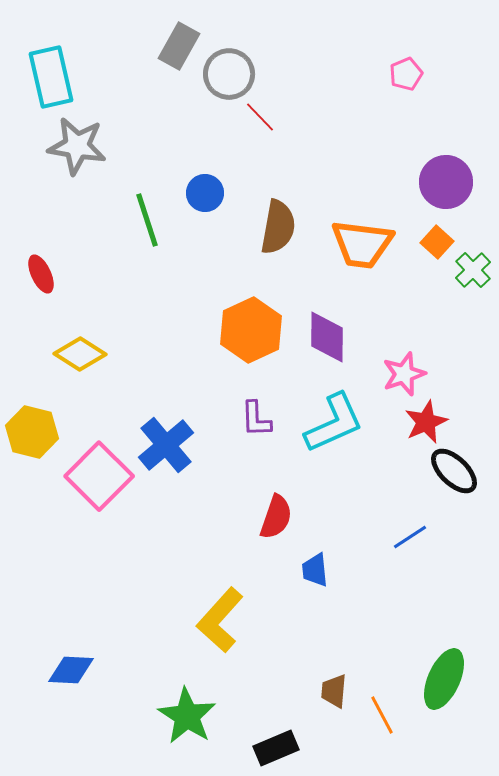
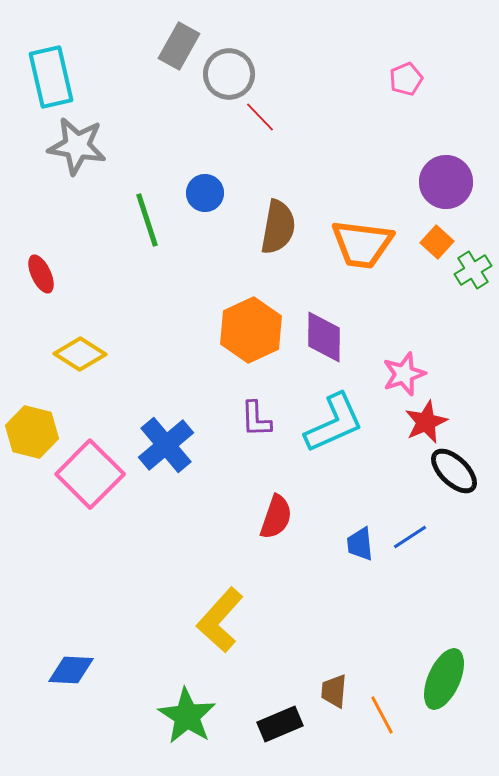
pink pentagon: moved 5 px down
green cross: rotated 12 degrees clockwise
purple diamond: moved 3 px left
pink square: moved 9 px left, 2 px up
blue trapezoid: moved 45 px right, 26 px up
black rectangle: moved 4 px right, 24 px up
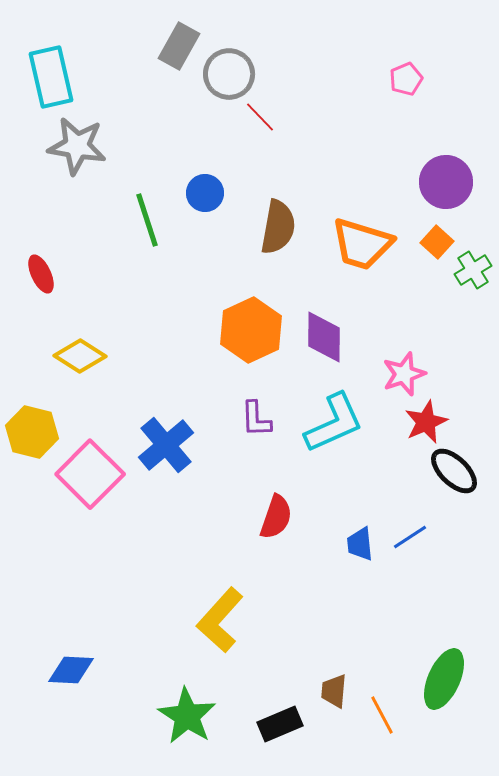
orange trapezoid: rotated 10 degrees clockwise
yellow diamond: moved 2 px down
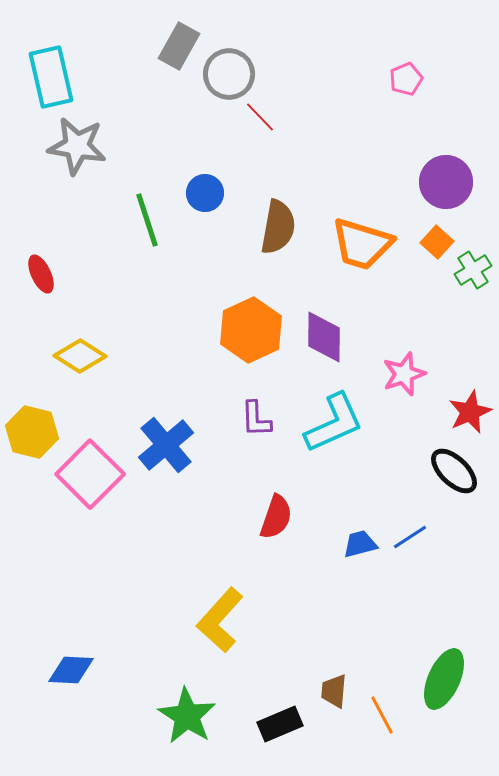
red star: moved 44 px right, 10 px up
blue trapezoid: rotated 81 degrees clockwise
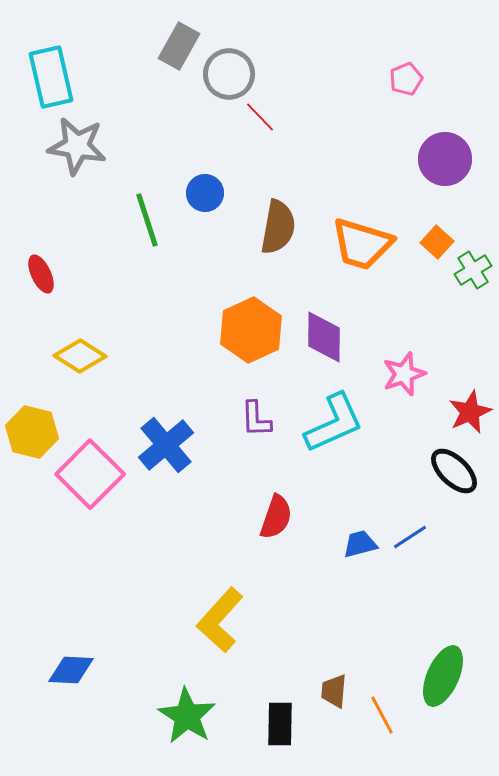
purple circle: moved 1 px left, 23 px up
green ellipse: moved 1 px left, 3 px up
black rectangle: rotated 66 degrees counterclockwise
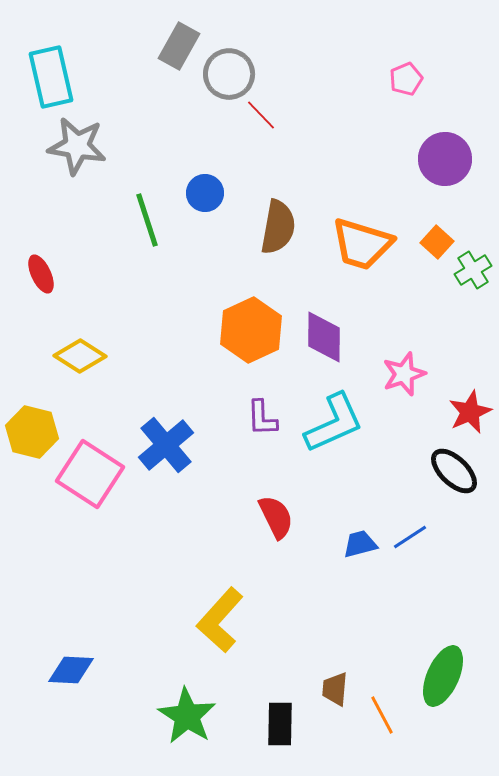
red line: moved 1 px right, 2 px up
purple L-shape: moved 6 px right, 1 px up
pink square: rotated 12 degrees counterclockwise
red semicircle: rotated 45 degrees counterclockwise
brown trapezoid: moved 1 px right, 2 px up
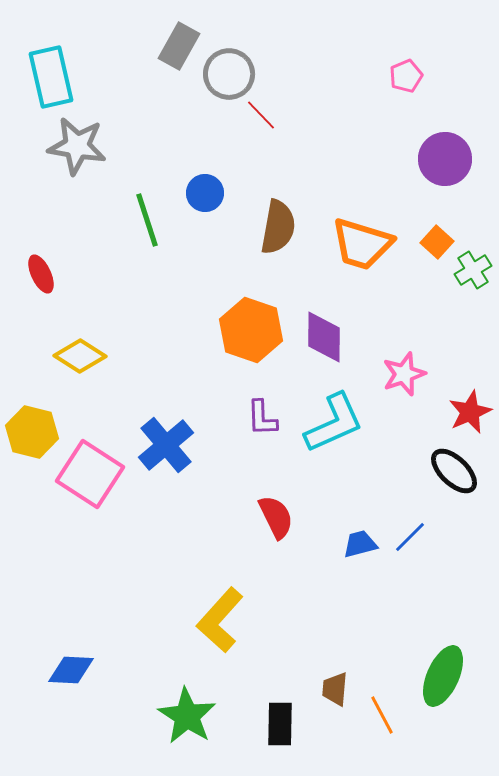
pink pentagon: moved 3 px up
orange hexagon: rotated 16 degrees counterclockwise
blue line: rotated 12 degrees counterclockwise
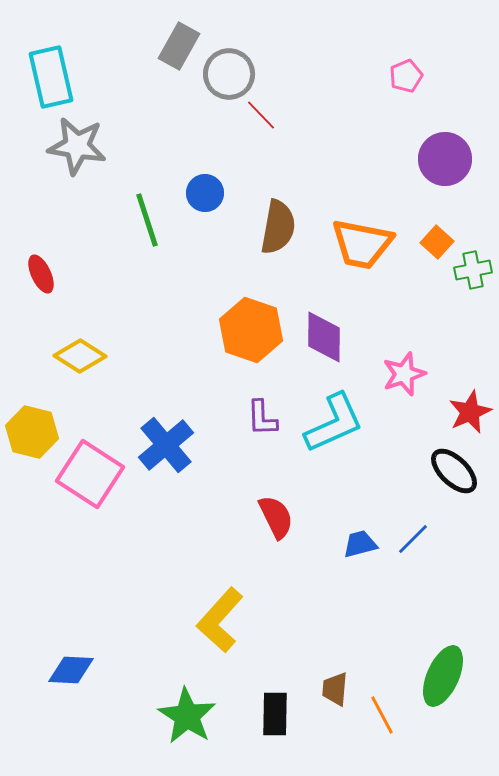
orange trapezoid: rotated 6 degrees counterclockwise
green cross: rotated 21 degrees clockwise
blue line: moved 3 px right, 2 px down
black rectangle: moved 5 px left, 10 px up
